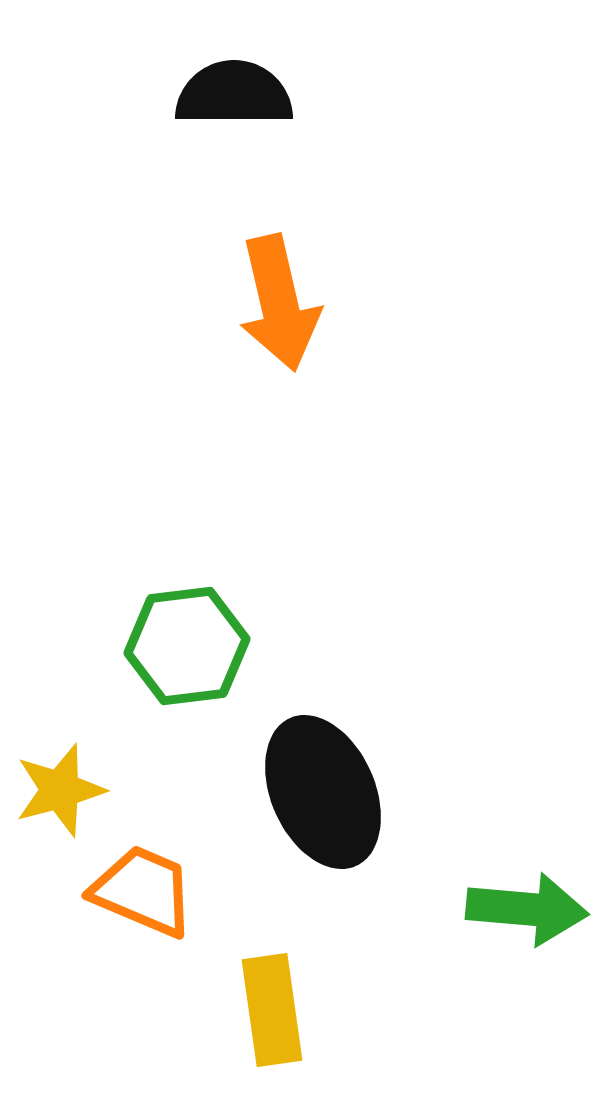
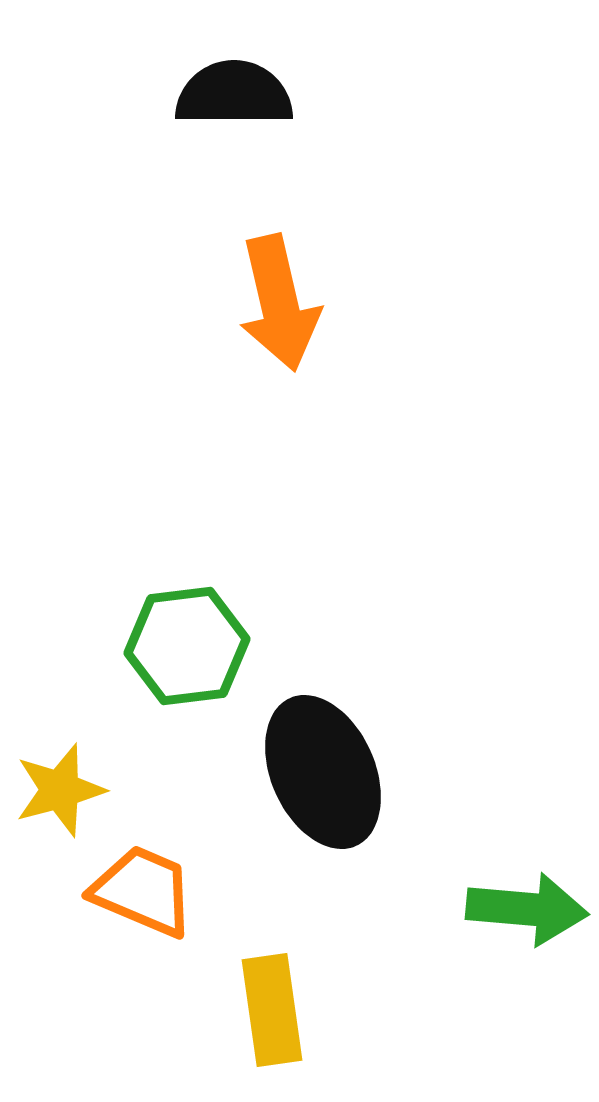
black ellipse: moved 20 px up
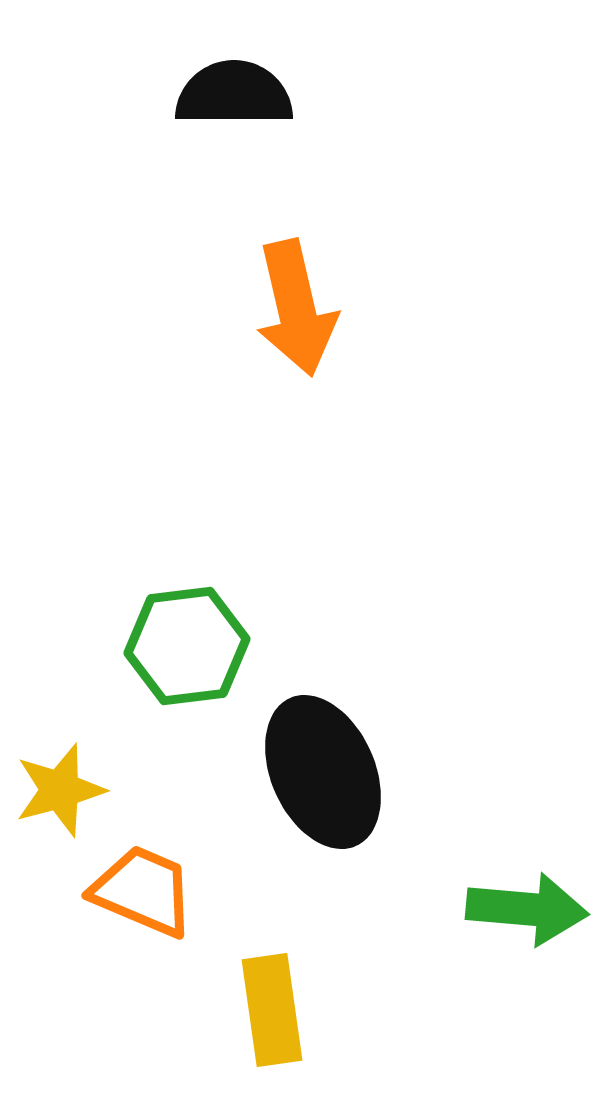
orange arrow: moved 17 px right, 5 px down
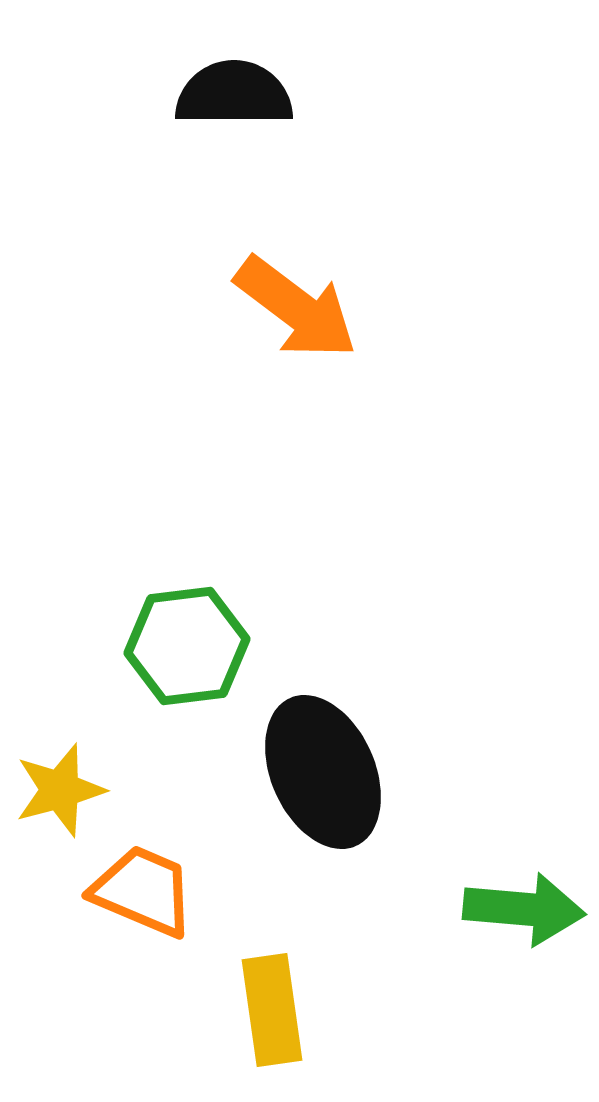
orange arrow: rotated 40 degrees counterclockwise
green arrow: moved 3 px left
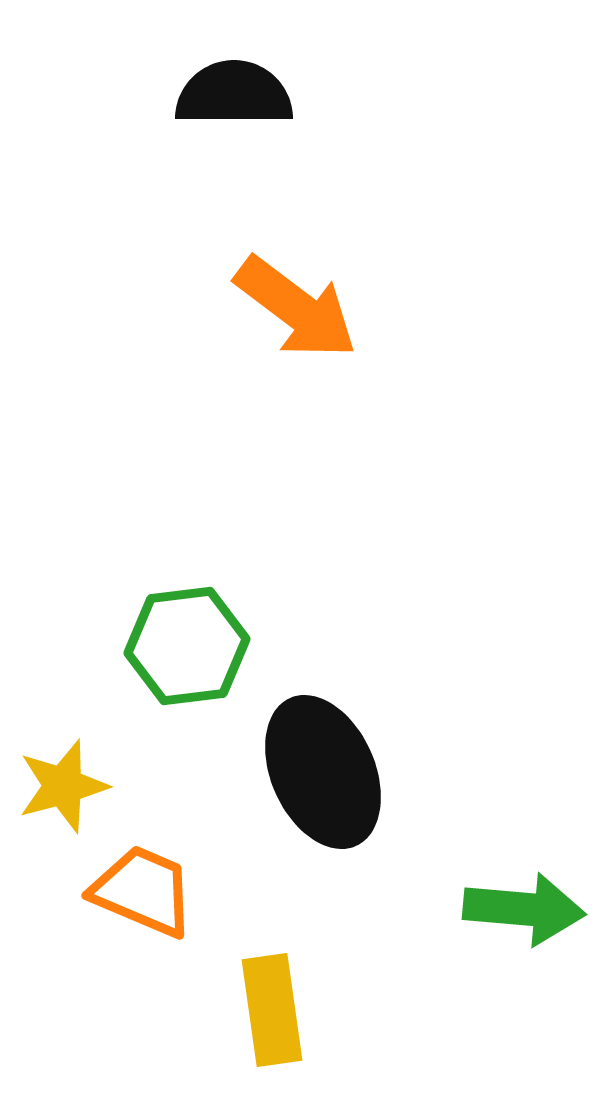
yellow star: moved 3 px right, 4 px up
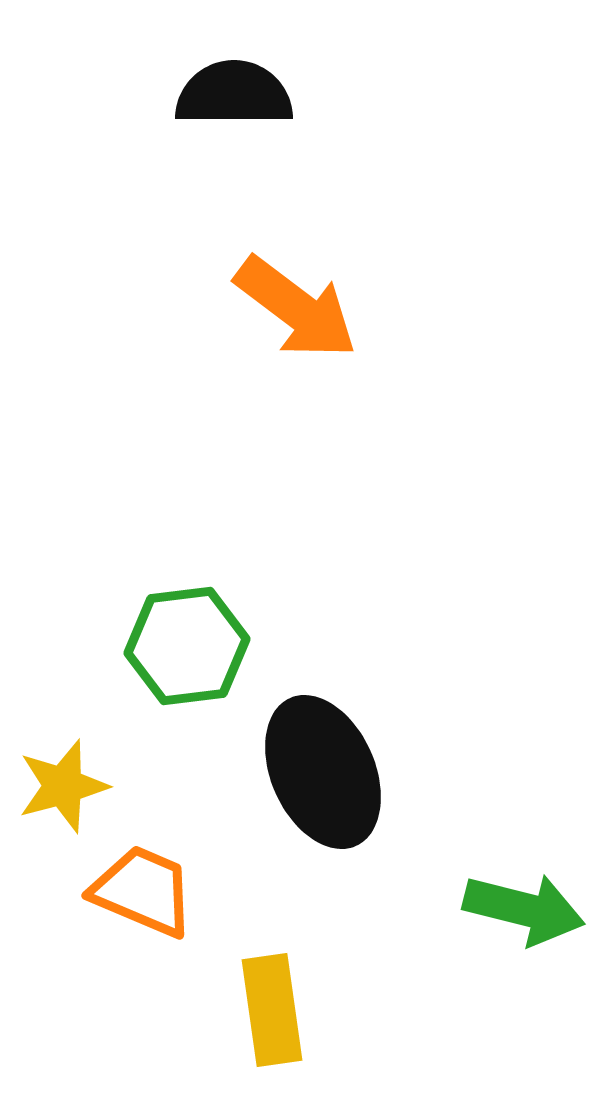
green arrow: rotated 9 degrees clockwise
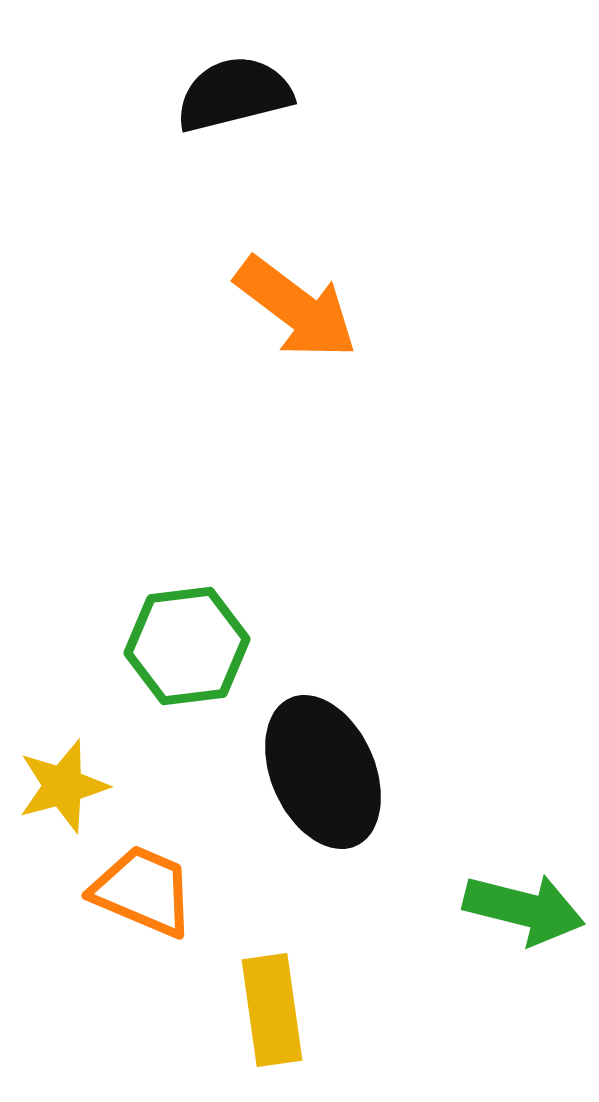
black semicircle: rotated 14 degrees counterclockwise
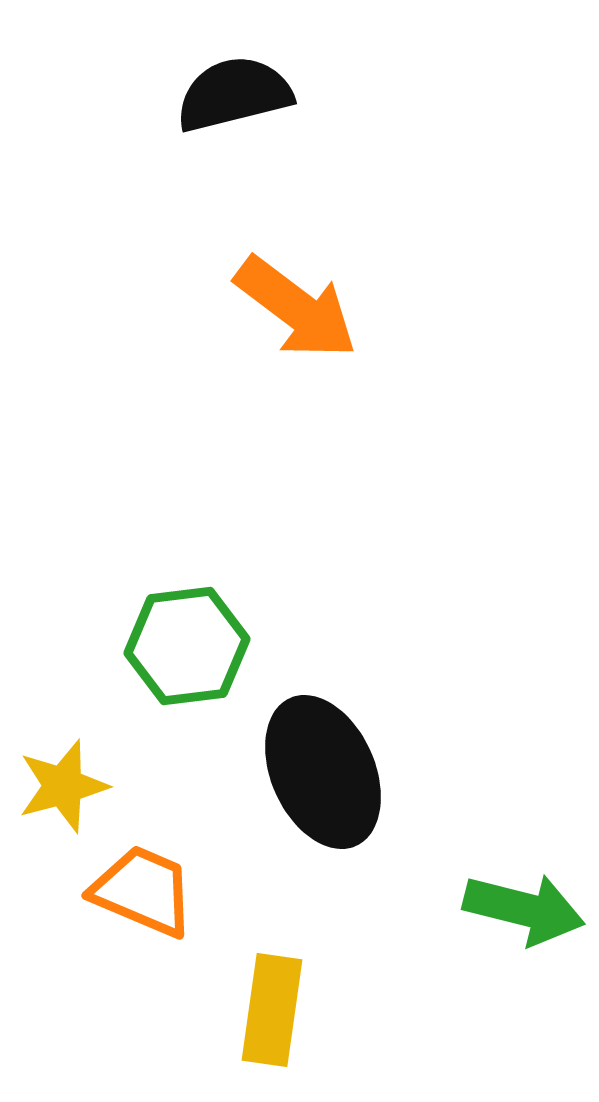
yellow rectangle: rotated 16 degrees clockwise
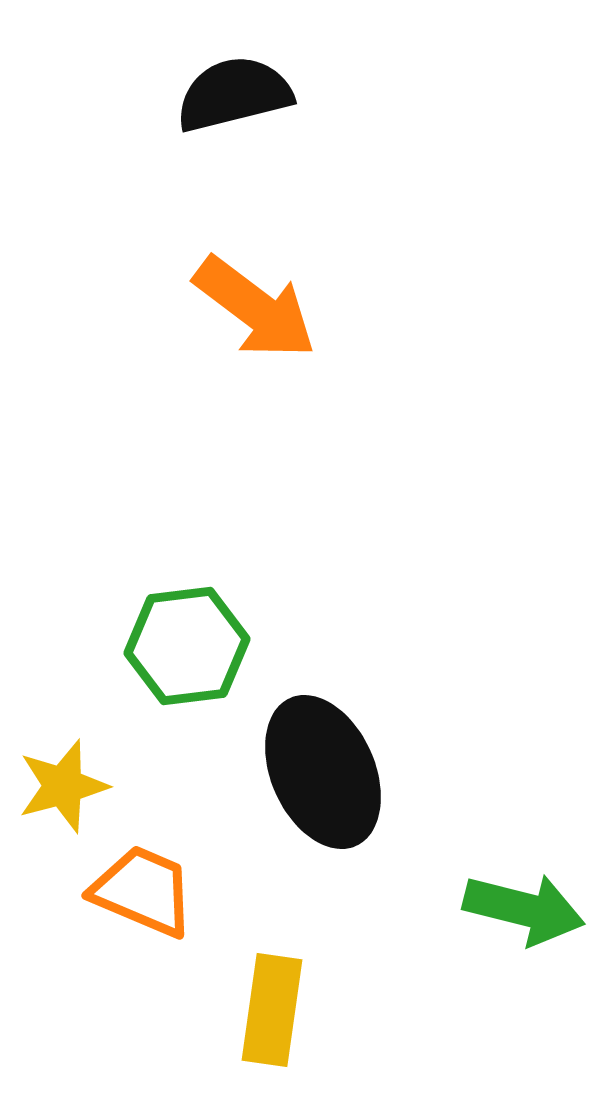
orange arrow: moved 41 px left
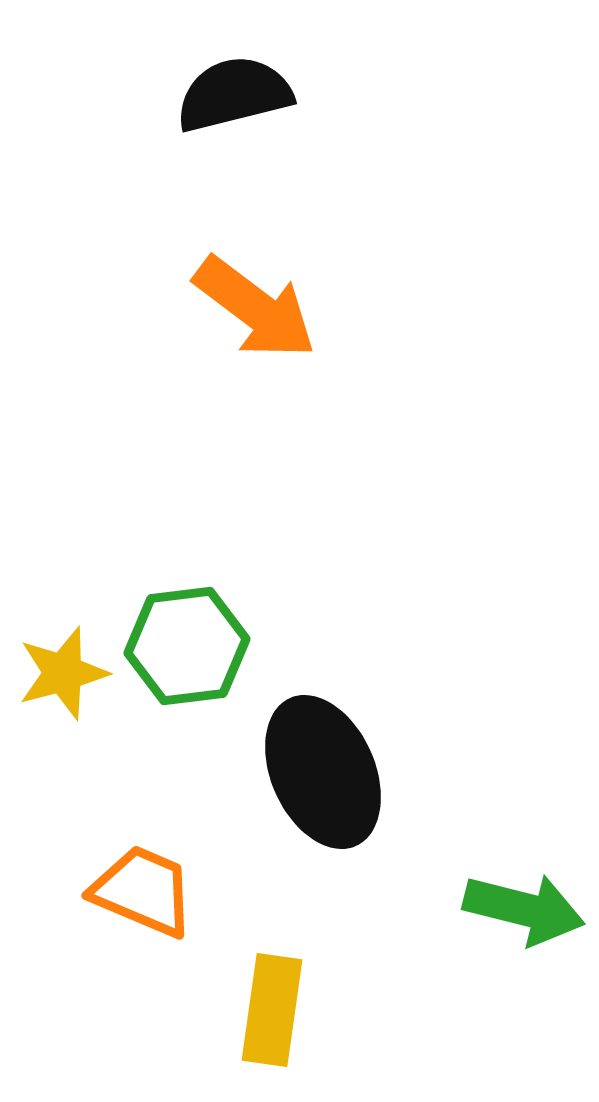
yellow star: moved 113 px up
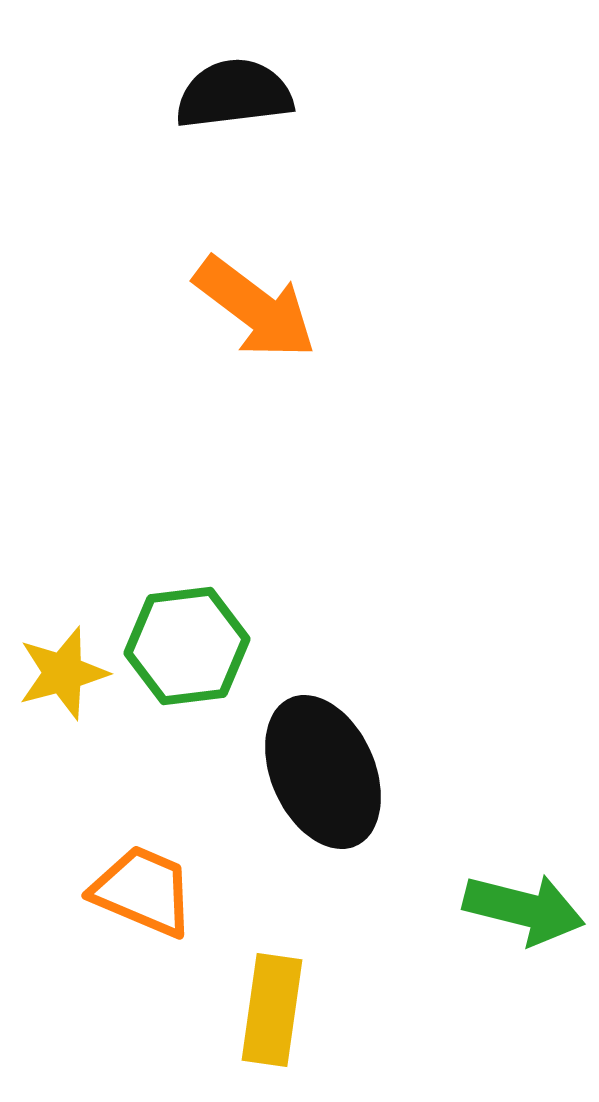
black semicircle: rotated 7 degrees clockwise
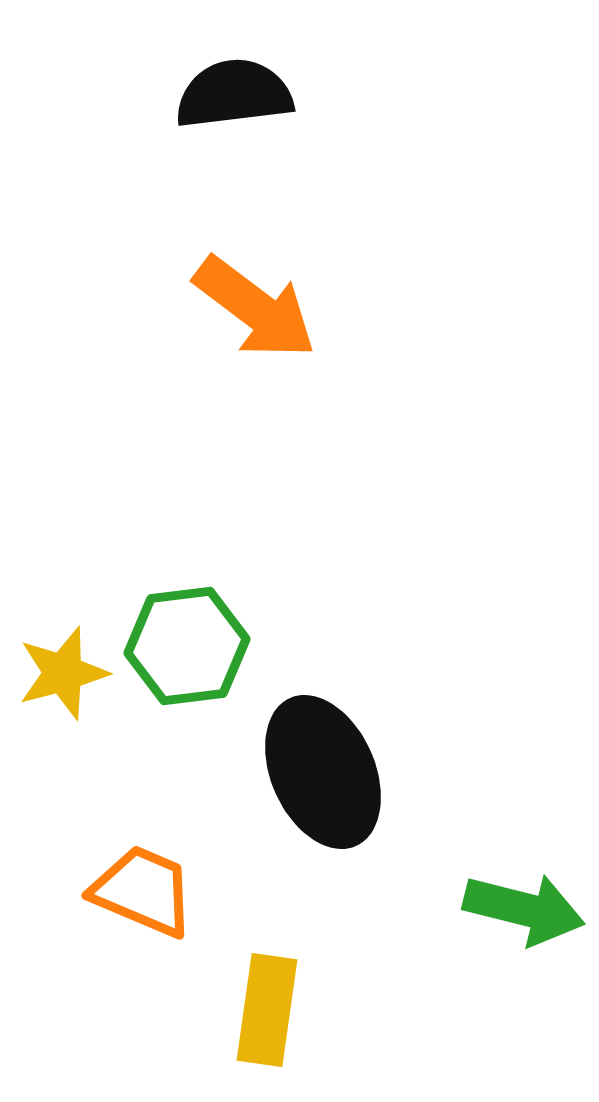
yellow rectangle: moved 5 px left
